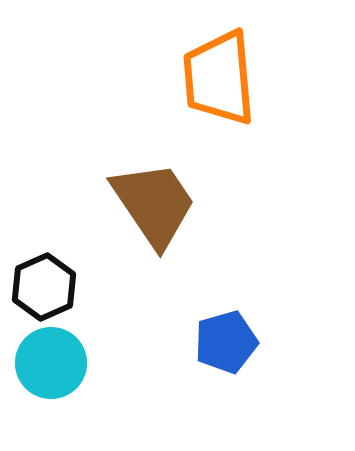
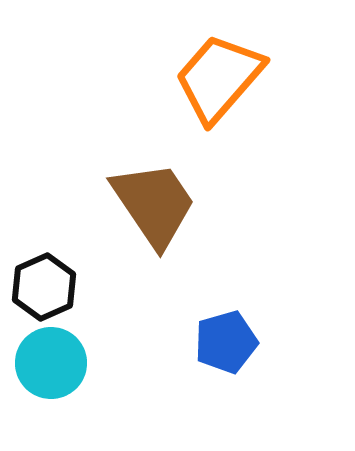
orange trapezoid: rotated 46 degrees clockwise
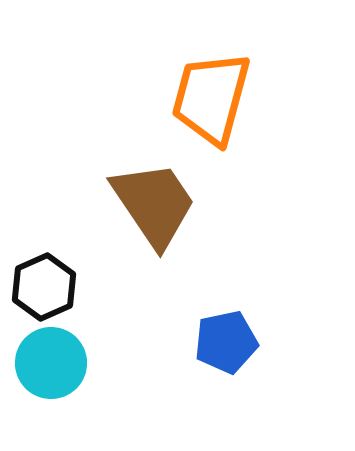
orange trapezoid: moved 8 px left, 20 px down; rotated 26 degrees counterclockwise
blue pentagon: rotated 4 degrees clockwise
